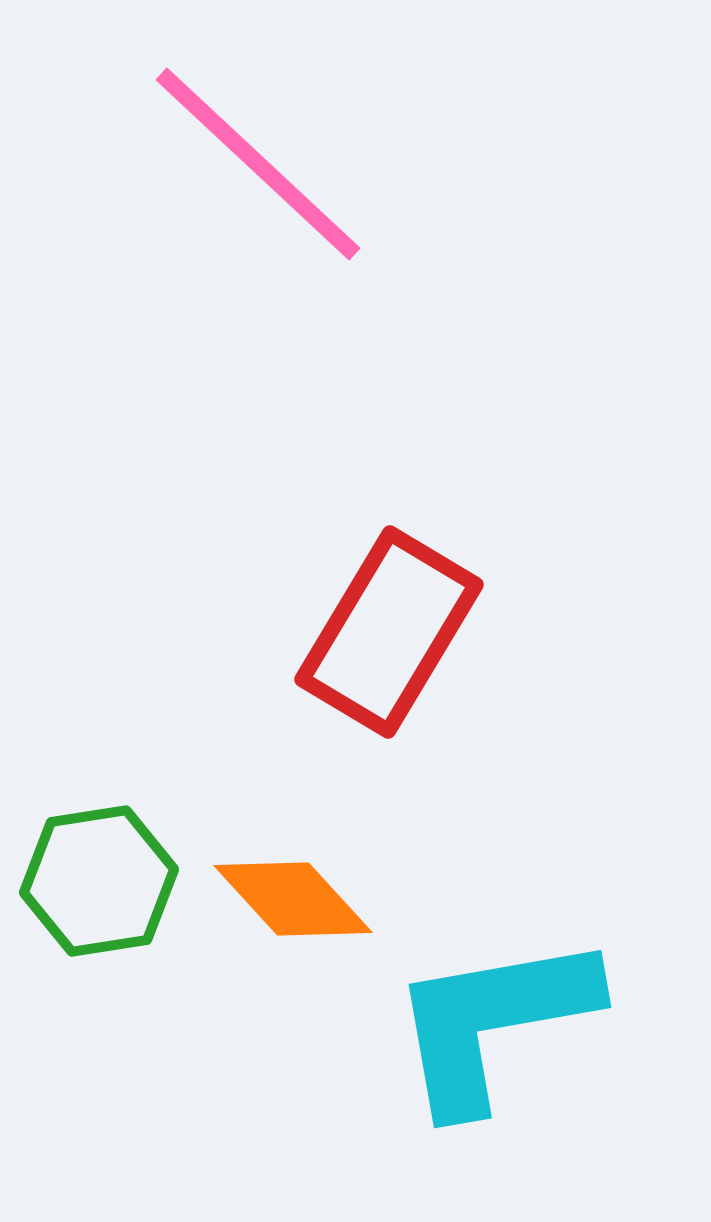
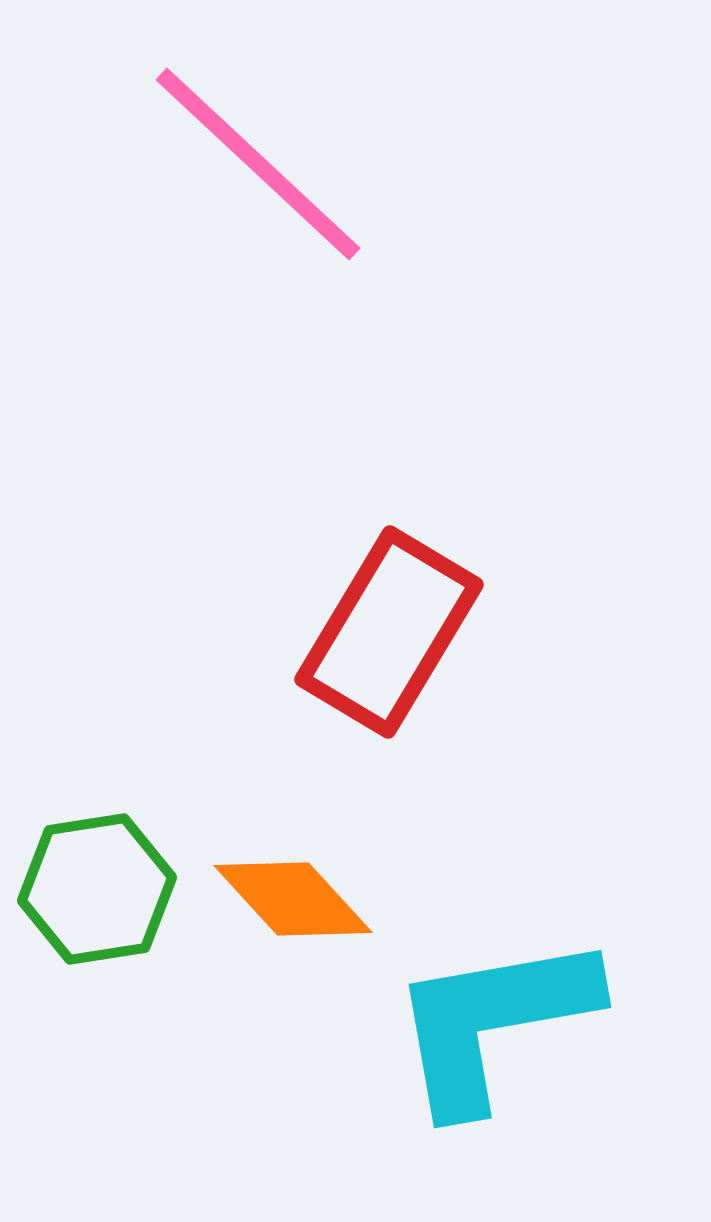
green hexagon: moved 2 px left, 8 px down
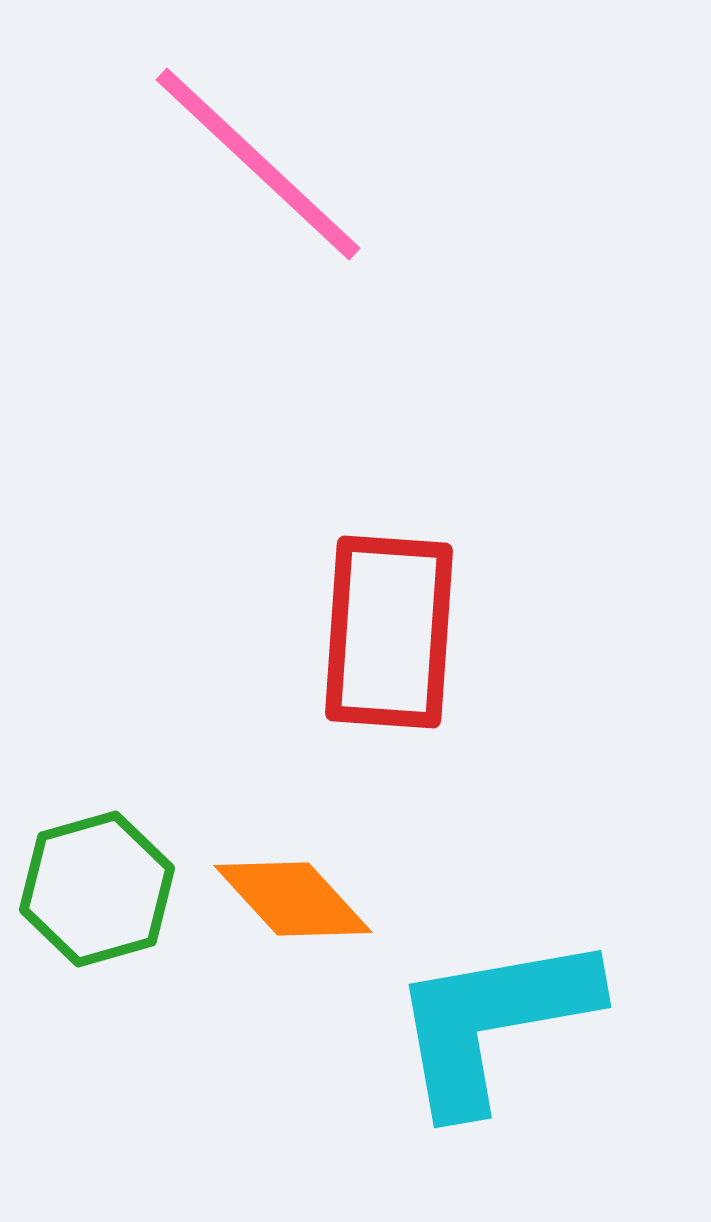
red rectangle: rotated 27 degrees counterclockwise
green hexagon: rotated 7 degrees counterclockwise
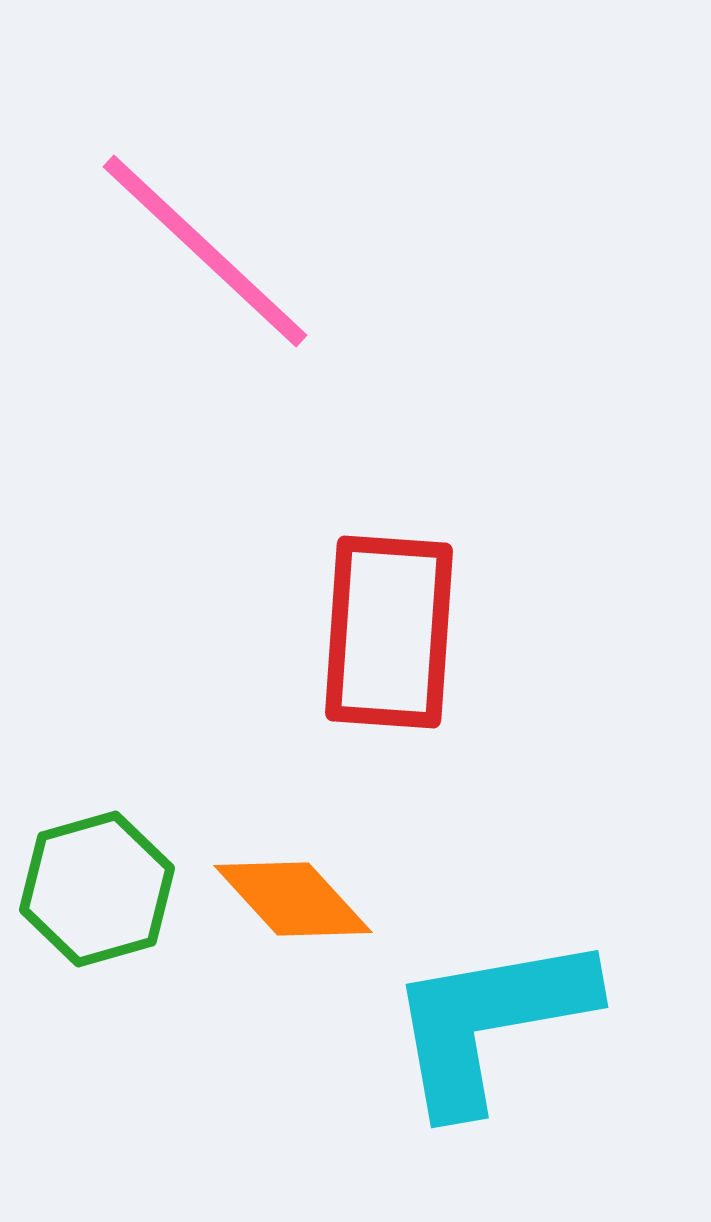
pink line: moved 53 px left, 87 px down
cyan L-shape: moved 3 px left
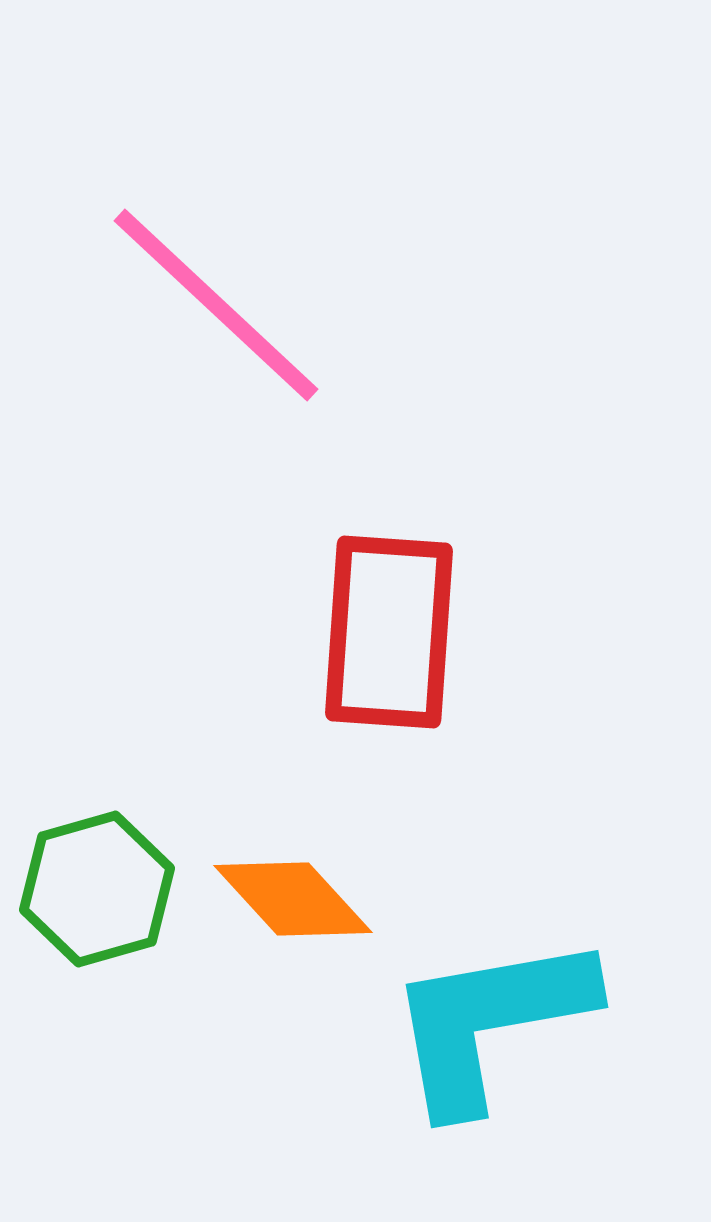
pink line: moved 11 px right, 54 px down
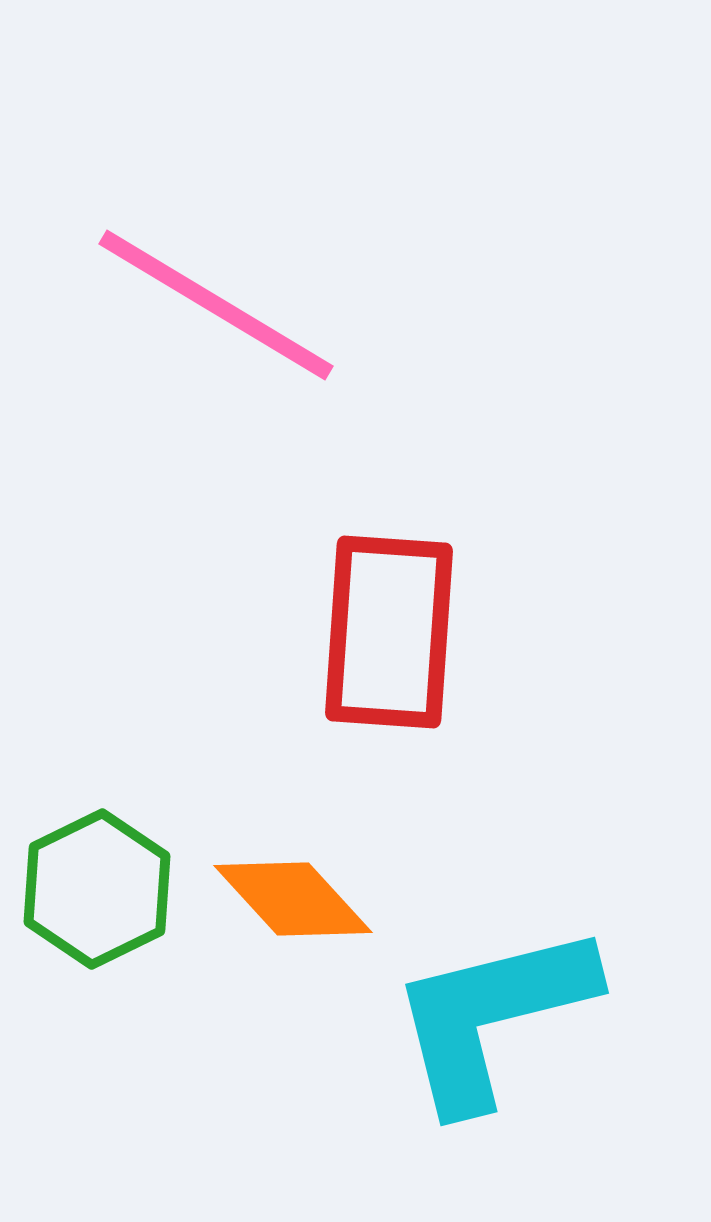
pink line: rotated 12 degrees counterclockwise
green hexagon: rotated 10 degrees counterclockwise
cyan L-shape: moved 2 px right, 6 px up; rotated 4 degrees counterclockwise
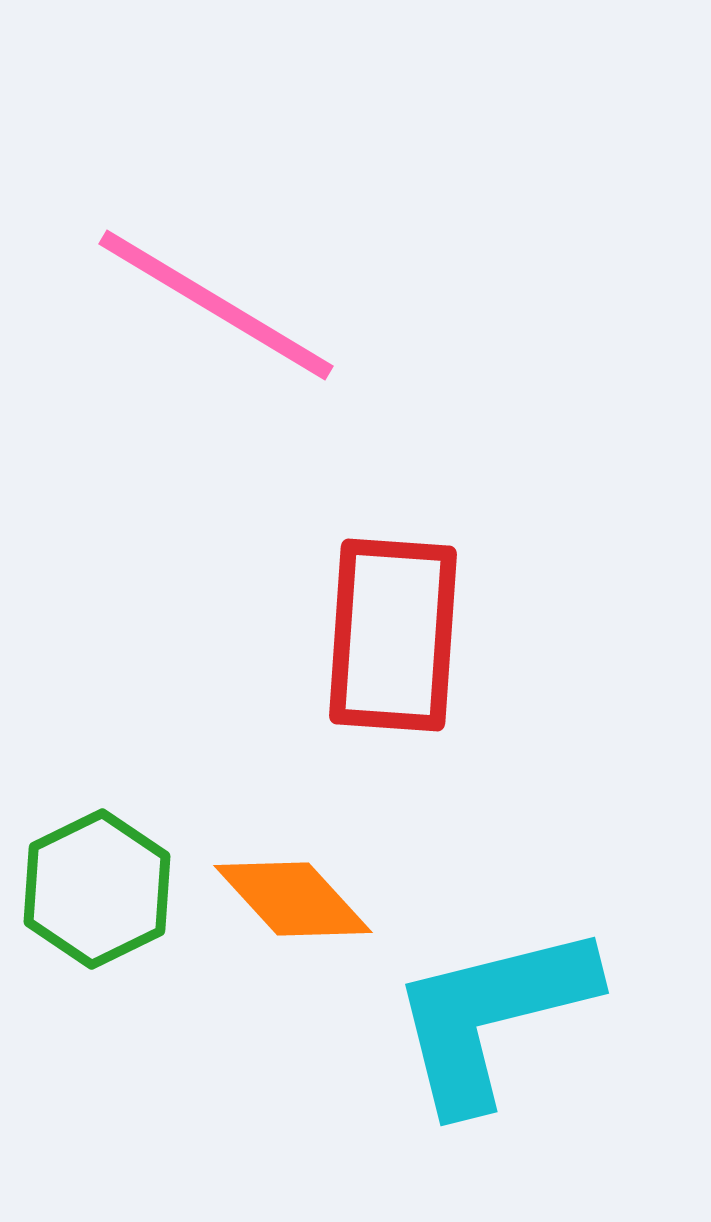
red rectangle: moved 4 px right, 3 px down
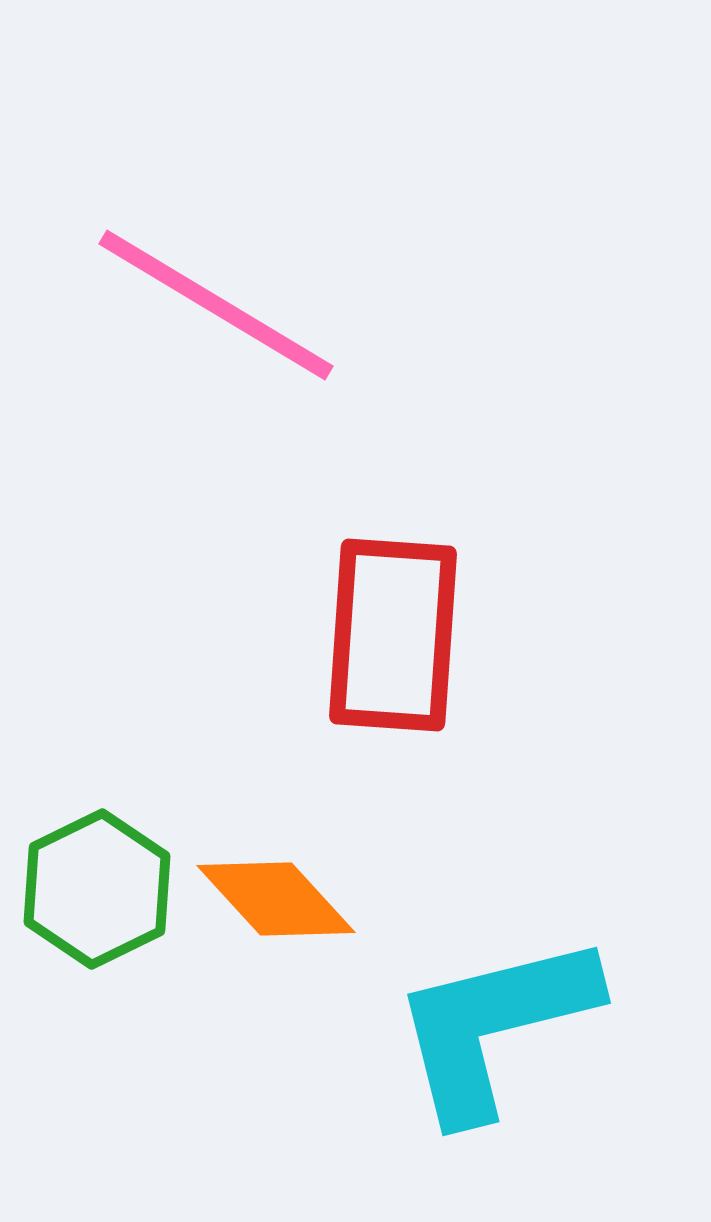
orange diamond: moved 17 px left
cyan L-shape: moved 2 px right, 10 px down
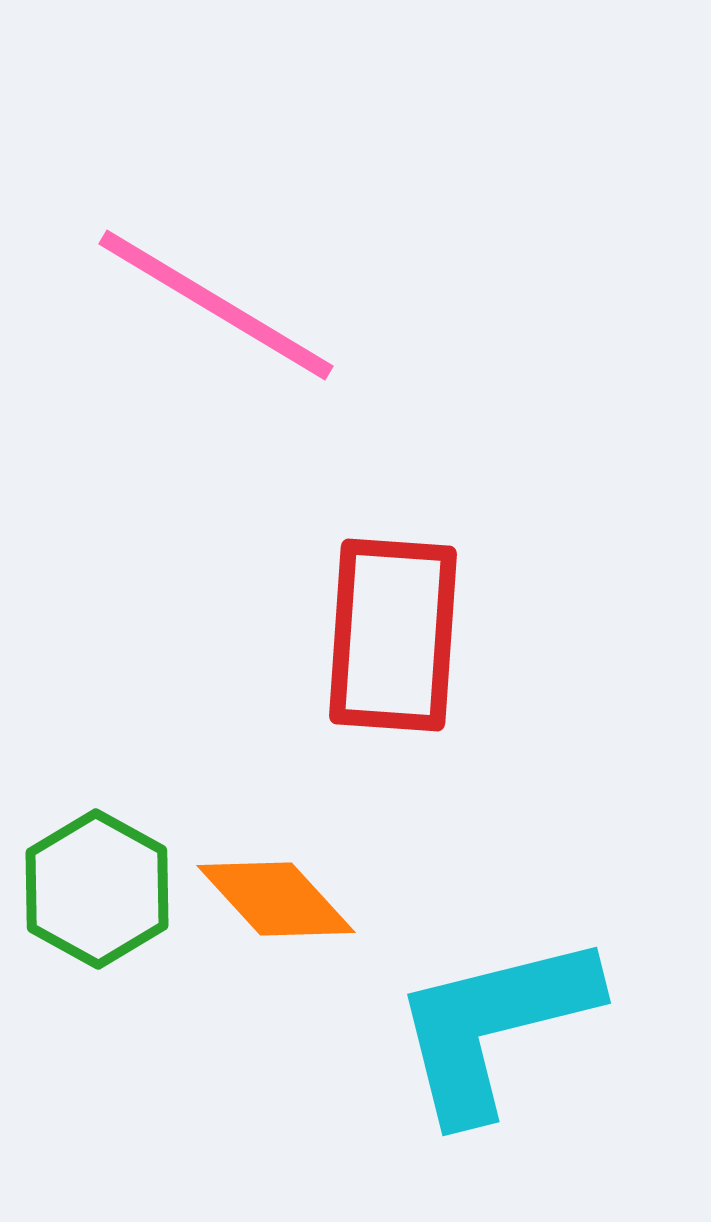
green hexagon: rotated 5 degrees counterclockwise
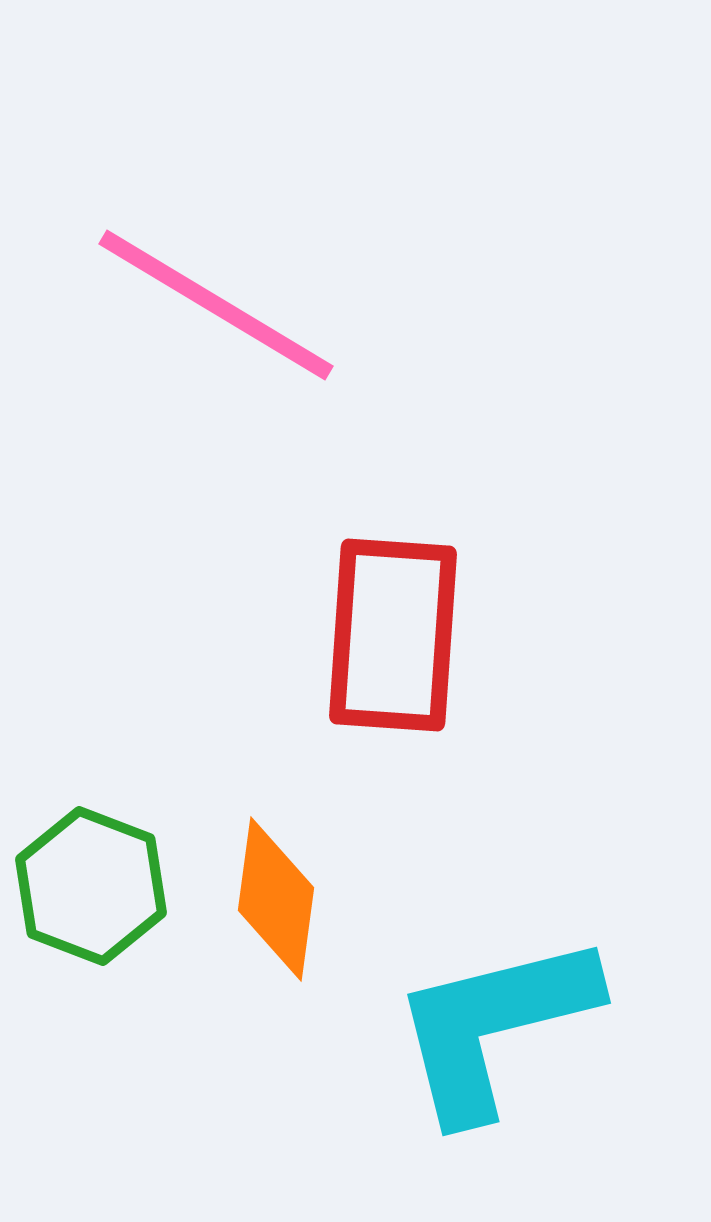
green hexagon: moved 6 px left, 3 px up; rotated 8 degrees counterclockwise
orange diamond: rotated 50 degrees clockwise
